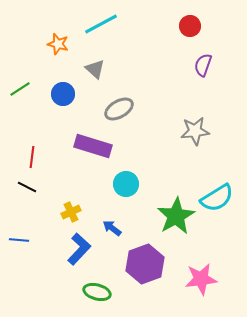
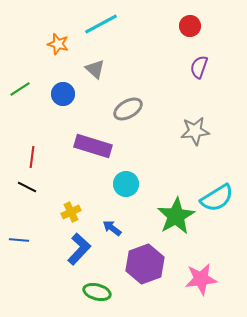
purple semicircle: moved 4 px left, 2 px down
gray ellipse: moved 9 px right
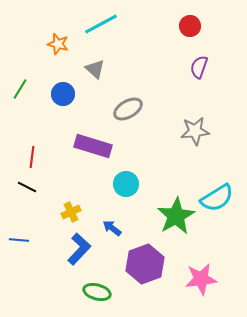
green line: rotated 25 degrees counterclockwise
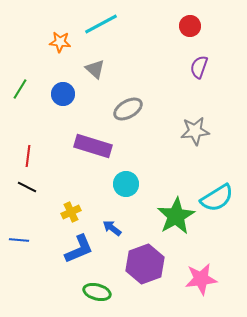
orange star: moved 2 px right, 2 px up; rotated 10 degrees counterclockwise
red line: moved 4 px left, 1 px up
blue L-shape: rotated 24 degrees clockwise
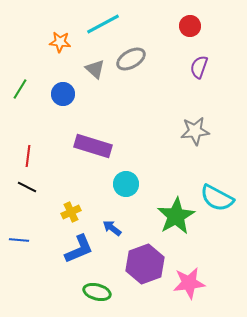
cyan line: moved 2 px right
gray ellipse: moved 3 px right, 50 px up
cyan semicircle: rotated 60 degrees clockwise
pink star: moved 12 px left, 4 px down
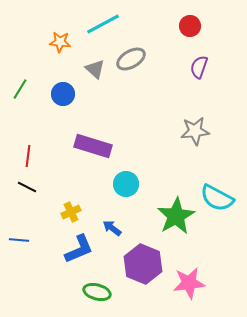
purple hexagon: moved 2 px left; rotated 18 degrees counterclockwise
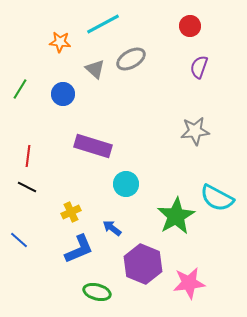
blue line: rotated 36 degrees clockwise
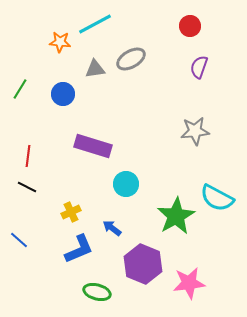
cyan line: moved 8 px left
gray triangle: rotated 50 degrees counterclockwise
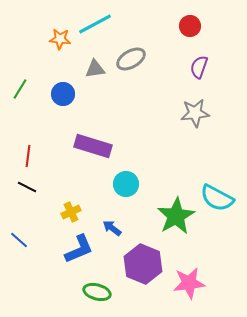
orange star: moved 3 px up
gray star: moved 18 px up
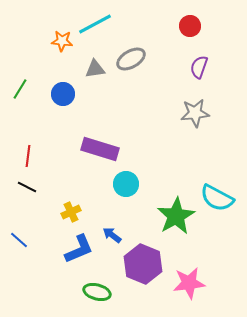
orange star: moved 2 px right, 2 px down
purple rectangle: moved 7 px right, 3 px down
blue arrow: moved 7 px down
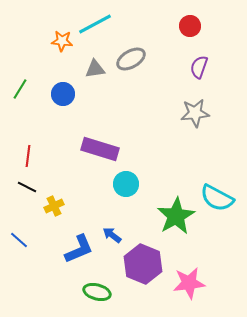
yellow cross: moved 17 px left, 6 px up
